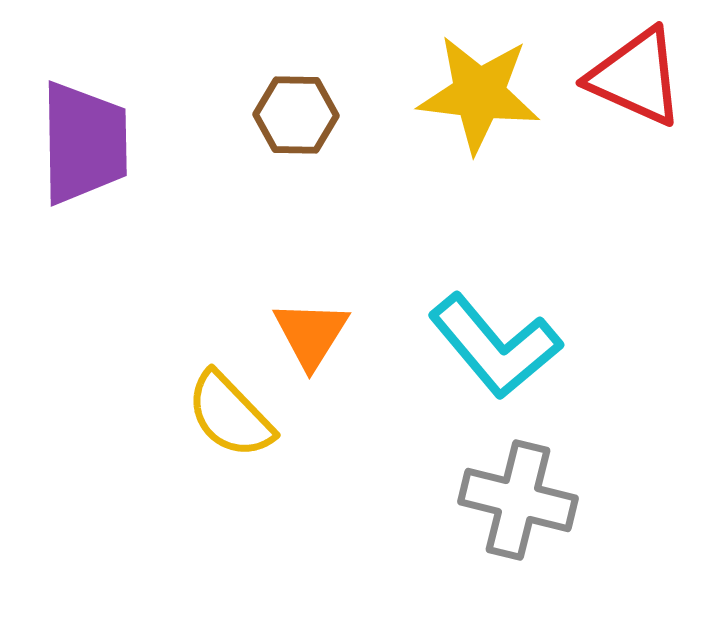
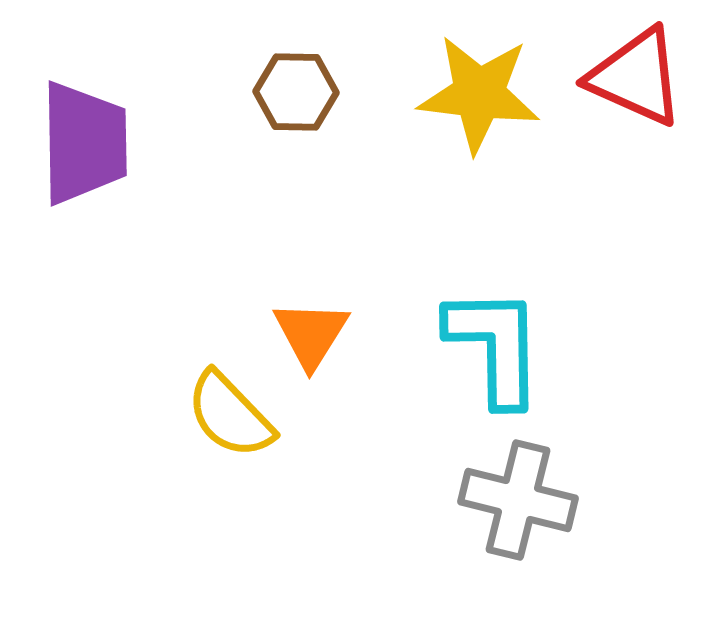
brown hexagon: moved 23 px up
cyan L-shape: rotated 141 degrees counterclockwise
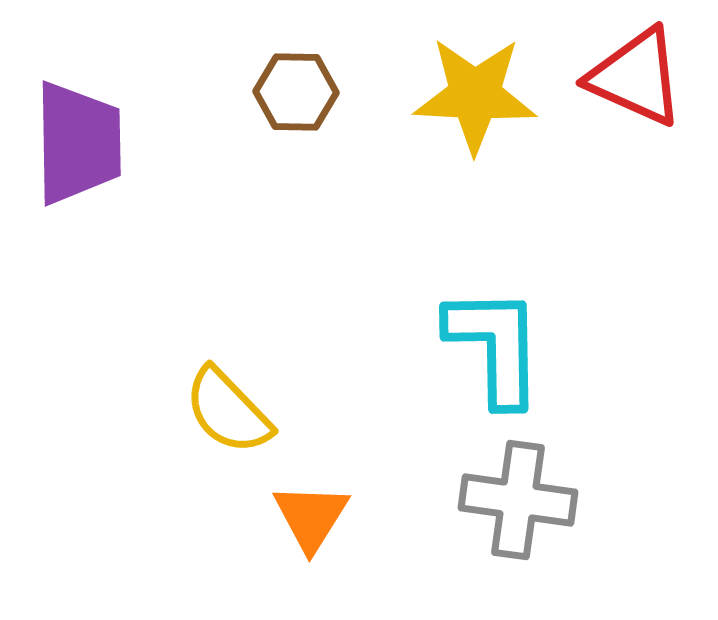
yellow star: moved 4 px left, 1 px down; rotated 4 degrees counterclockwise
purple trapezoid: moved 6 px left
orange triangle: moved 183 px down
yellow semicircle: moved 2 px left, 4 px up
gray cross: rotated 6 degrees counterclockwise
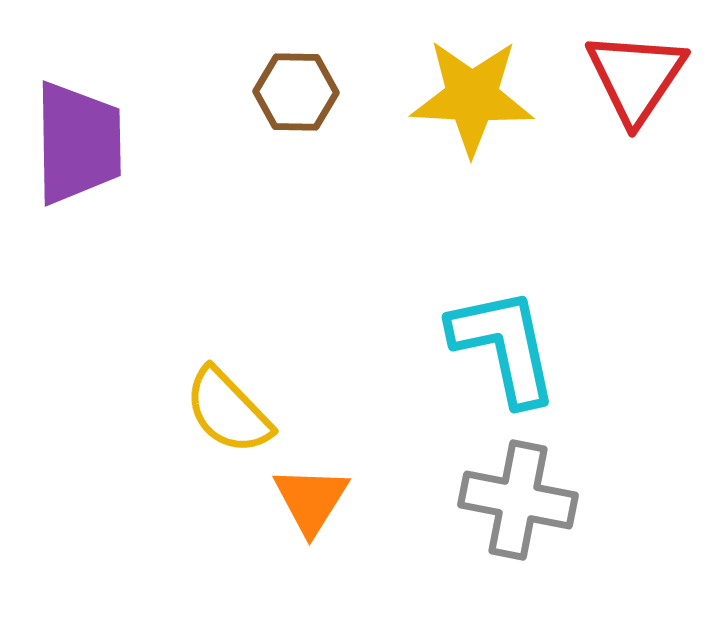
red triangle: rotated 40 degrees clockwise
yellow star: moved 3 px left, 2 px down
cyan L-shape: moved 9 px right; rotated 11 degrees counterclockwise
gray cross: rotated 3 degrees clockwise
orange triangle: moved 17 px up
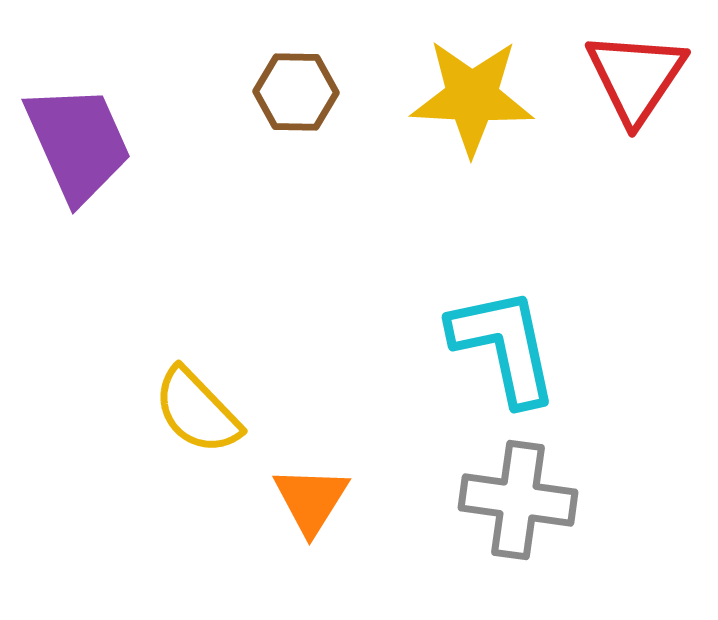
purple trapezoid: rotated 23 degrees counterclockwise
yellow semicircle: moved 31 px left
gray cross: rotated 3 degrees counterclockwise
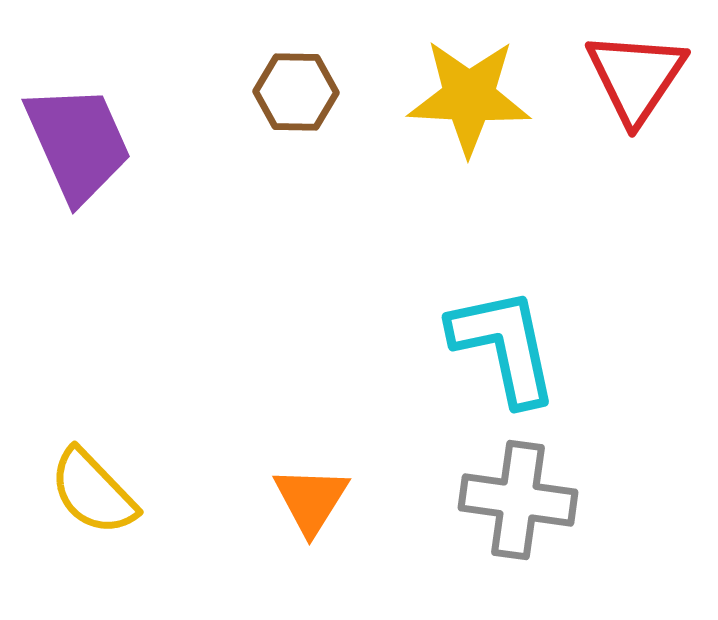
yellow star: moved 3 px left
yellow semicircle: moved 104 px left, 81 px down
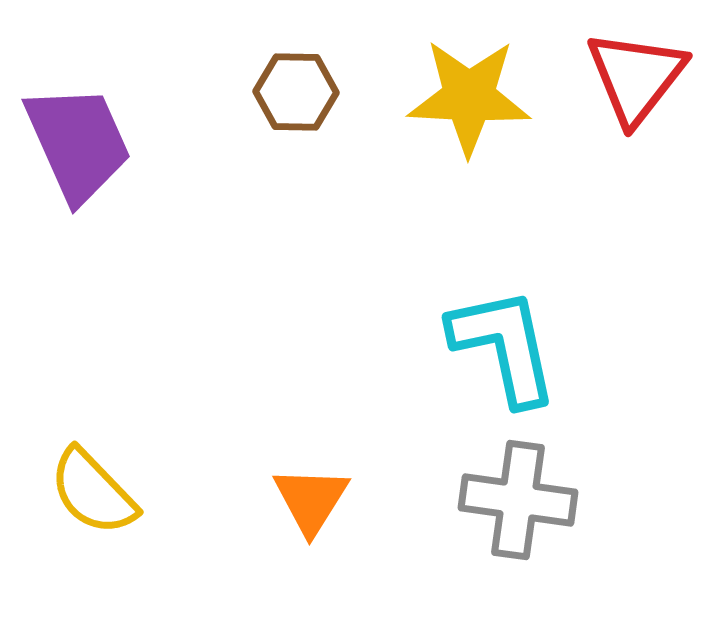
red triangle: rotated 4 degrees clockwise
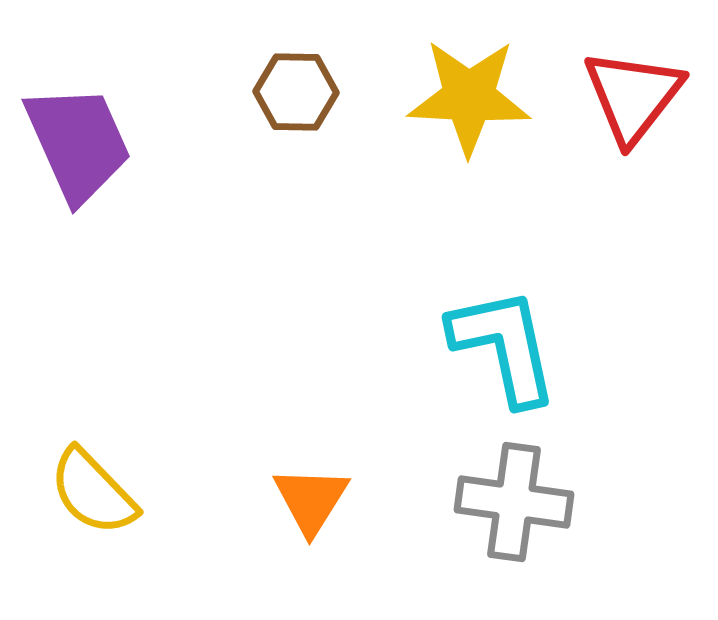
red triangle: moved 3 px left, 19 px down
gray cross: moved 4 px left, 2 px down
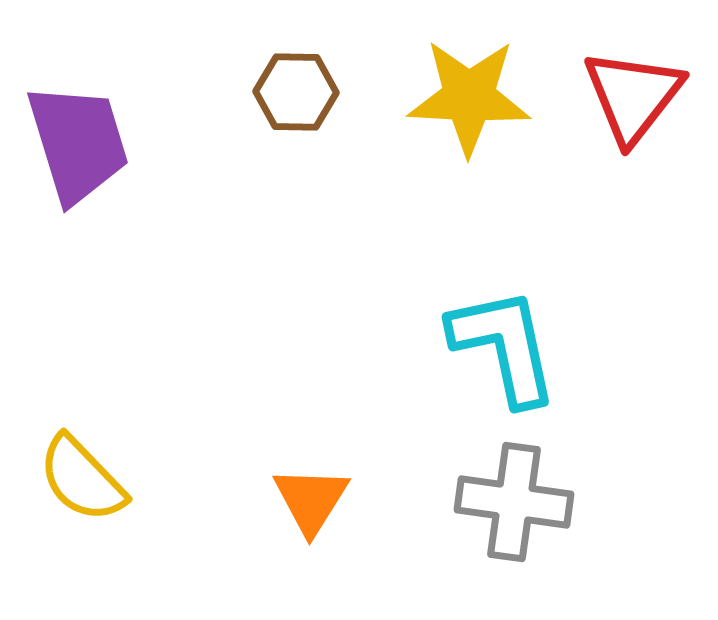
purple trapezoid: rotated 7 degrees clockwise
yellow semicircle: moved 11 px left, 13 px up
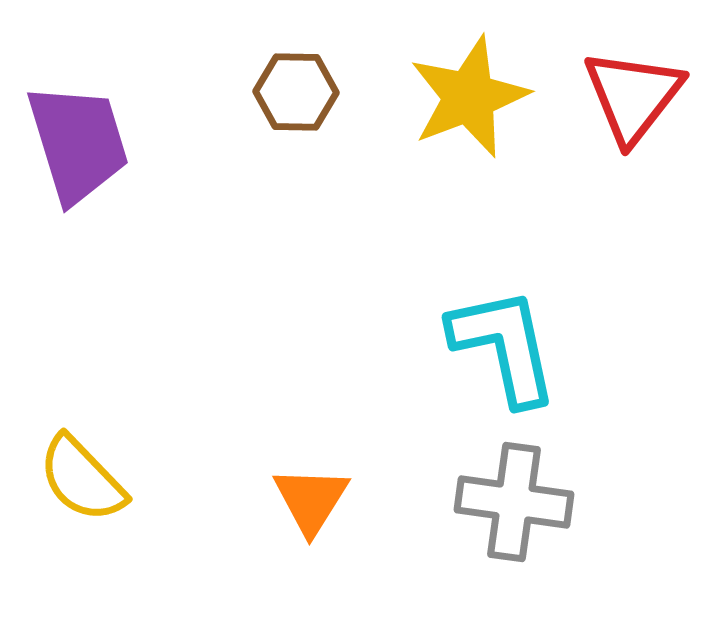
yellow star: rotated 24 degrees counterclockwise
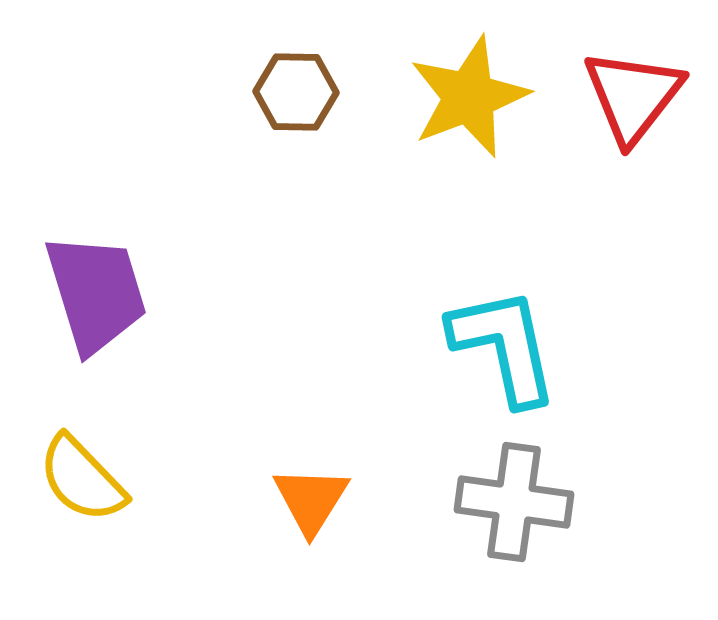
purple trapezoid: moved 18 px right, 150 px down
